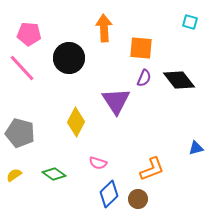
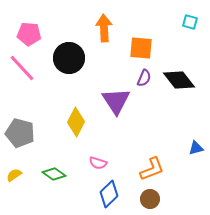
brown circle: moved 12 px right
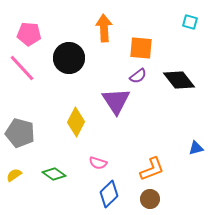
purple semicircle: moved 6 px left, 2 px up; rotated 30 degrees clockwise
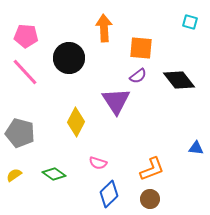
pink pentagon: moved 3 px left, 2 px down
pink line: moved 3 px right, 4 px down
blue triangle: rotated 21 degrees clockwise
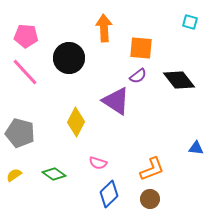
purple triangle: rotated 24 degrees counterclockwise
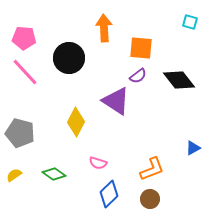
pink pentagon: moved 2 px left, 2 px down
blue triangle: moved 3 px left; rotated 35 degrees counterclockwise
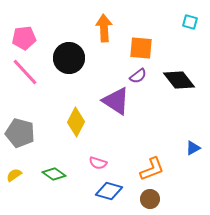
pink pentagon: rotated 10 degrees counterclockwise
blue diamond: moved 3 px up; rotated 60 degrees clockwise
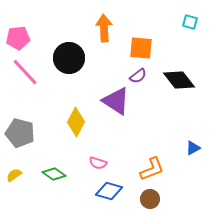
pink pentagon: moved 6 px left
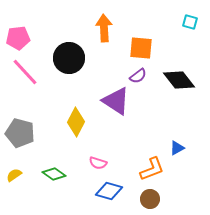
blue triangle: moved 16 px left
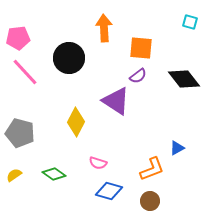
black diamond: moved 5 px right, 1 px up
brown circle: moved 2 px down
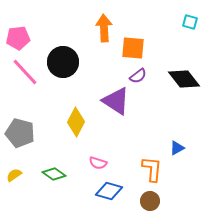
orange square: moved 8 px left
black circle: moved 6 px left, 4 px down
orange L-shape: rotated 64 degrees counterclockwise
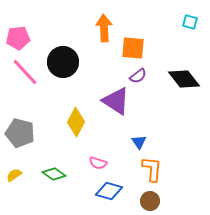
blue triangle: moved 38 px left, 6 px up; rotated 35 degrees counterclockwise
